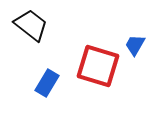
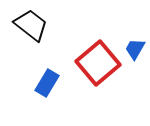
blue trapezoid: moved 4 px down
red square: moved 3 px up; rotated 33 degrees clockwise
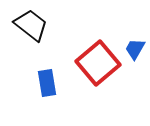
blue rectangle: rotated 40 degrees counterclockwise
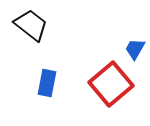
red square: moved 13 px right, 21 px down
blue rectangle: rotated 20 degrees clockwise
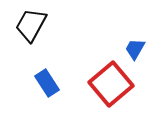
black trapezoid: rotated 99 degrees counterclockwise
blue rectangle: rotated 44 degrees counterclockwise
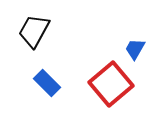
black trapezoid: moved 3 px right, 6 px down
blue rectangle: rotated 12 degrees counterclockwise
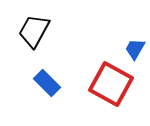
red square: rotated 21 degrees counterclockwise
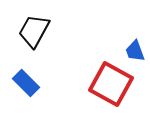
blue trapezoid: moved 2 px down; rotated 50 degrees counterclockwise
blue rectangle: moved 21 px left
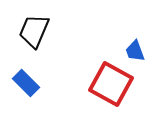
black trapezoid: rotated 6 degrees counterclockwise
